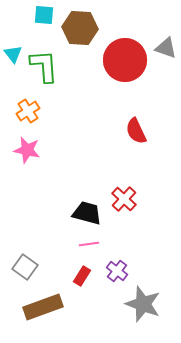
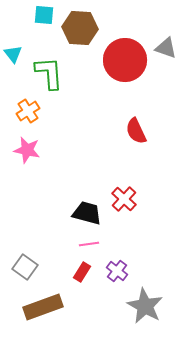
green L-shape: moved 5 px right, 7 px down
red rectangle: moved 4 px up
gray star: moved 2 px right, 2 px down; rotated 9 degrees clockwise
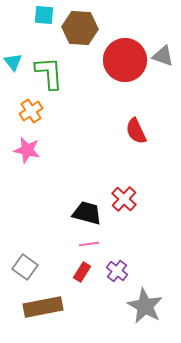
gray triangle: moved 3 px left, 8 px down
cyan triangle: moved 8 px down
orange cross: moved 3 px right
brown rectangle: rotated 9 degrees clockwise
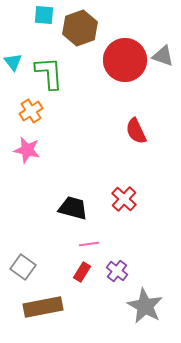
brown hexagon: rotated 24 degrees counterclockwise
black trapezoid: moved 14 px left, 5 px up
gray square: moved 2 px left
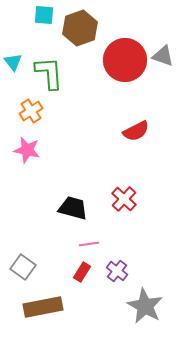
red semicircle: rotated 92 degrees counterclockwise
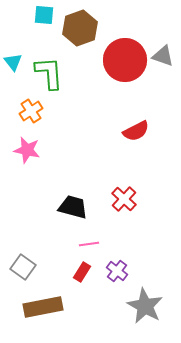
black trapezoid: moved 1 px up
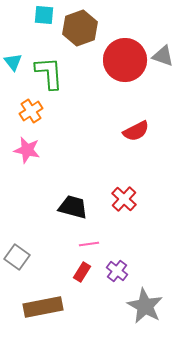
gray square: moved 6 px left, 10 px up
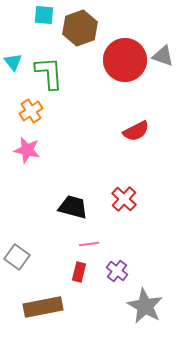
red rectangle: moved 3 px left; rotated 18 degrees counterclockwise
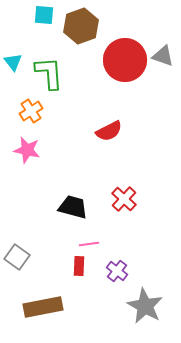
brown hexagon: moved 1 px right, 2 px up
red semicircle: moved 27 px left
red rectangle: moved 6 px up; rotated 12 degrees counterclockwise
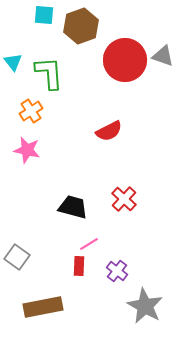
pink line: rotated 24 degrees counterclockwise
